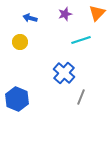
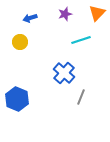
blue arrow: rotated 32 degrees counterclockwise
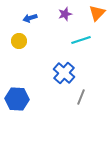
yellow circle: moved 1 px left, 1 px up
blue hexagon: rotated 20 degrees counterclockwise
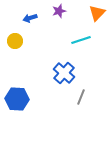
purple star: moved 6 px left, 3 px up
yellow circle: moved 4 px left
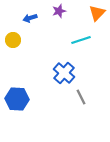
yellow circle: moved 2 px left, 1 px up
gray line: rotated 49 degrees counterclockwise
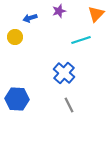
orange triangle: moved 1 px left, 1 px down
yellow circle: moved 2 px right, 3 px up
gray line: moved 12 px left, 8 px down
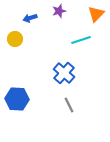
yellow circle: moved 2 px down
